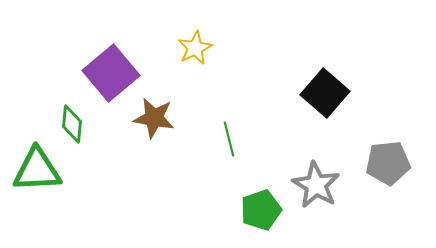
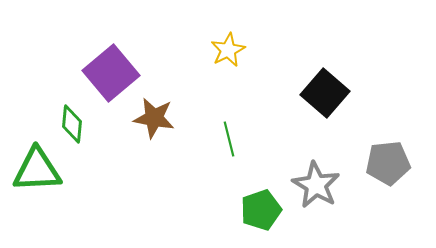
yellow star: moved 33 px right, 2 px down
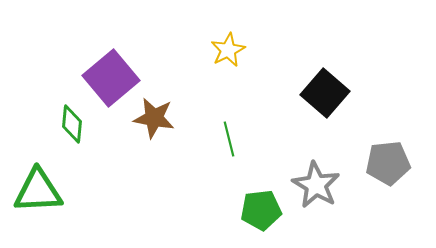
purple square: moved 5 px down
green triangle: moved 1 px right, 21 px down
green pentagon: rotated 12 degrees clockwise
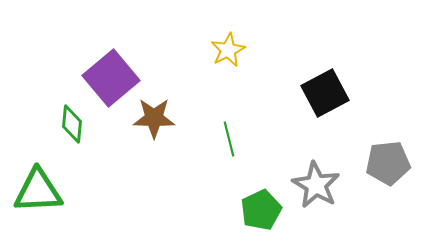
black square: rotated 21 degrees clockwise
brown star: rotated 9 degrees counterclockwise
green pentagon: rotated 18 degrees counterclockwise
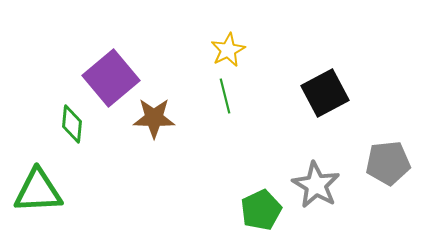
green line: moved 4 px left, 43 px up
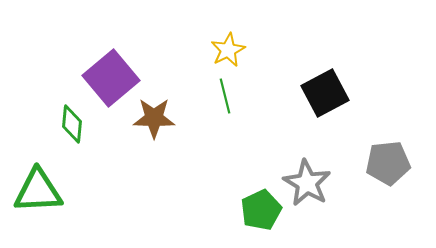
gray star: moved 9 px left, 2 px up
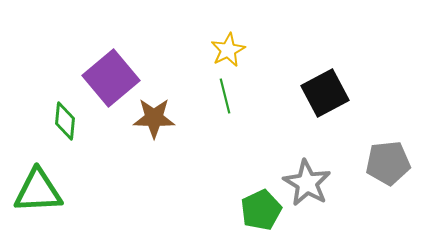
green diamond: moved 7 px left, 3 px up
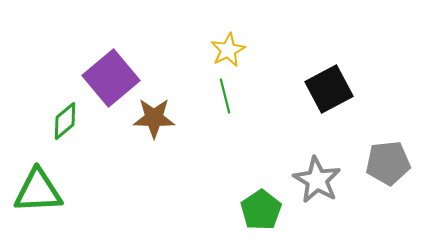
black square: moved 4 px right, 4 px up
green diamond: rotated 45 degrees clockwise
gray star: moved 10 px right, 3 px up
green pentagon: rotated 9 degrees counterclockwise
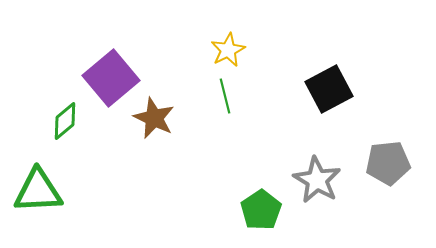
brown star: rotated 24 degrees clockwise
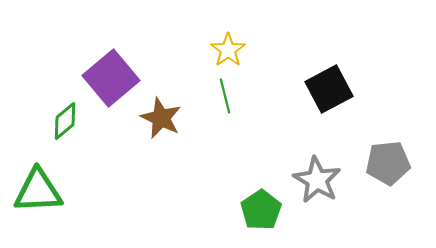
yellow star: rotated 8 degrees counterclockwise
brown star: moved 7 px right
